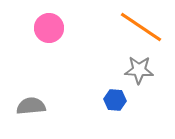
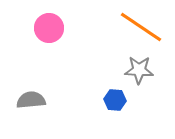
gray semicircle: moved 6 px up
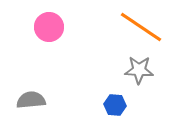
pink circle: moved 1 px up
blue hexagon: moved 5 px down
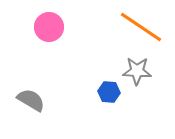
gray star: moved 2 px left, 1 px down
gray semicircle: rotated 36 degrees clockwise
blue hexagon: moved 6 px left, 13 px up
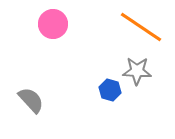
pink circle: moved 4 px right, 3 px up
blue hexagon: moved 1 px right, 2 px up; rotated 10 degrees clockwise
gray semicircle: rotated 16 degrees clockwise
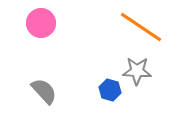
pink circle: moved 12 px left, 1 px up
gray semicircle: moved 13 px right, 9 px up
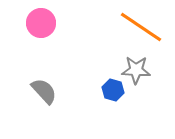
gray star: moved 1 px left, 1 px up
blue hexagon: moved 3 px right
